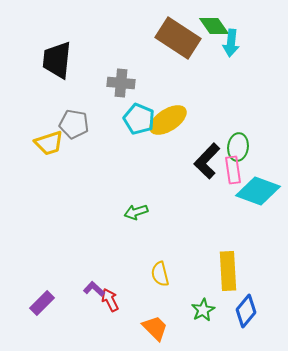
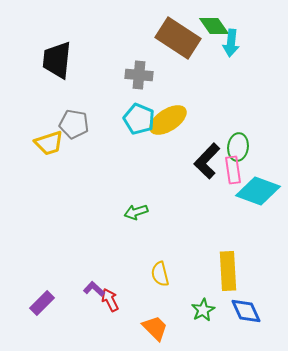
gray cross: moved 18 px right, 8 px up
blue diamond: rotated 64 degrees counterclockwise
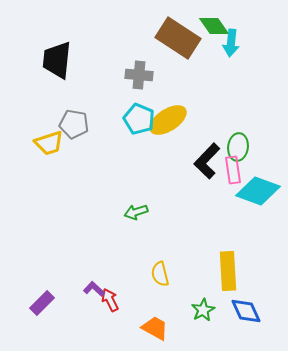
orange trapezoid: rotated 16 degrees counterclockwise
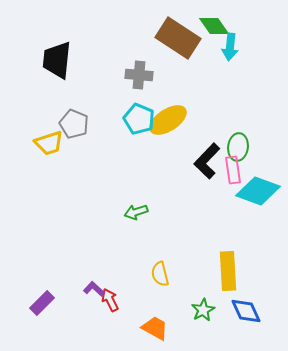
cyan arrow: moved 1 px left, 4 px down
gray pentagon: rotated 12 degrees clockwise
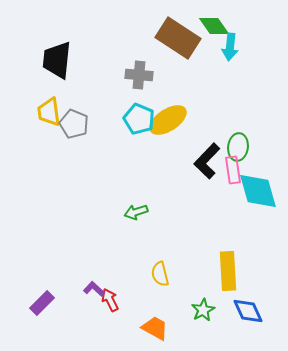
yellow trapezoid: moved 31 px up; rotated 100 degrees clockwise
cyan diamond: rotated 54 degrees clockwise
blue diamond: moved 2 px right
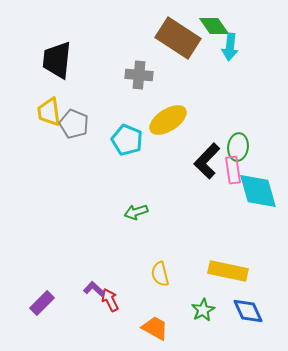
cyan pentagon: moved 12 px left, 21 px down
yellow rectangle: rotated 75 degrees counterclockwise
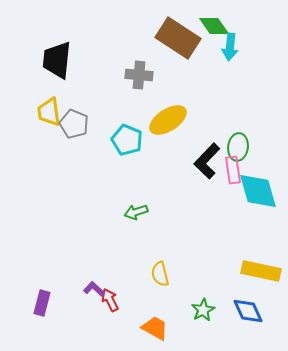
yellow rectangle: moved 33 px right
purple rectangle: rotated 30 degrees counterclockwise
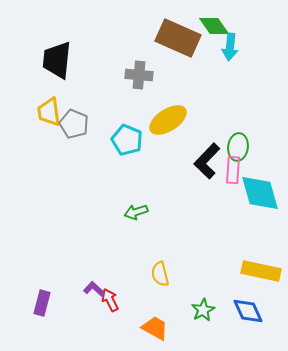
brown rectangle: rotated 9 degrees counterclockwise
pink rectangle: rotated 12 degrees clockwise
cyan diamond: moved 2 px right, 2 px down
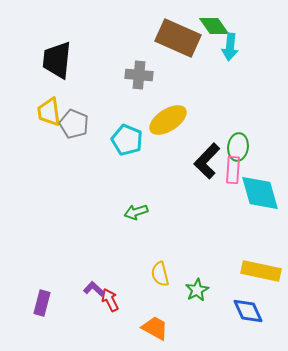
green star: moved 6 px left, 20 px up
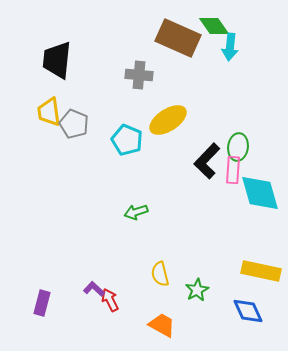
orange trapezoid: moved 7 px right, 3 px up
